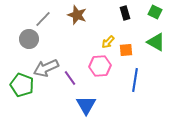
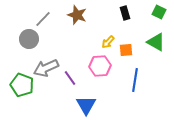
green square: moved 4 px right
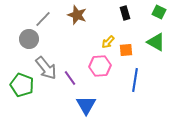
gray arrow: rotated 105 degrees counterclockwise
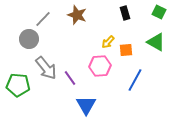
blue line: rotated 20 degrees clockwise
green pentagon: moved 4 px left; rotated 15 degrees counterclockwise
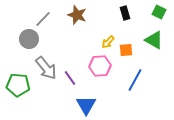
green triangle: moved 2 px left, 2 px up
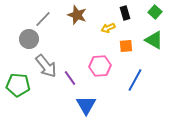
green square: moved 4 px left; rotated 16 degrees clockwise
yellow arrow: moved 14 px up; rotated 24 degrees clockwise
orange square: moved 4 px up
gray arrow: moved 2 px up
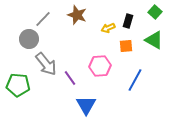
black rectangle: moved 3 px right, 8 px down; rotated 32 degrees clockwise
gray arrow: moved 2 px up
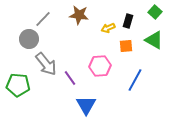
brown star: moved 2 px right; rotated 12 degrees counterclockwise
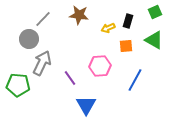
green square: rotated 24 degrees clockwise
gray arrow: moved 4 px left, 1 px up; rotated 115 degrees counterclockwise
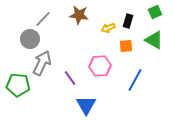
gray circle: moved 1 px right
